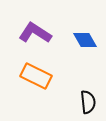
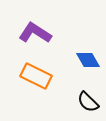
blue diamond: moved 3 px right, 20 px down
black semicircle: rotated 140 degrees clockwise
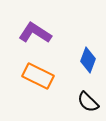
blue diamond: rotated 50 degrees clockwise
orange rectangle: moved 2 px right
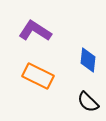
purple L-shape: moved 2 px up
blue diamond: rotated 15 degrees counterclockwise
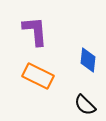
purple L-shape: rotated 52 degrees clockwise
black semicircle: moved 3 px left, 3 px down
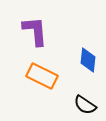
orange rectangle: moved 4 px right
black semicircle: rotated 10 degrees counterclockwise
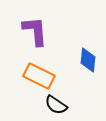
orange rectangle: moved 3 px left
black semicircle: moved 29 px left
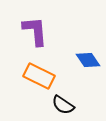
blue diamond: rotated 40 degrees counterclockwise
black semicircle: moved 7 px right
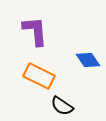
black semicircle: moved 1 px left, 1 px down
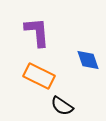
purple L-shape: moved 2 px right, 1 px down
blue diamond: rotated 15 degrees clockwise
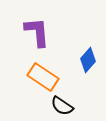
blue diamond: rotated 60 degrees clockwise
orange rectangle: moved 4 px right, 1 px down; rotated 8 degrees clockwise
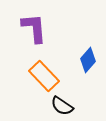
purple L-shape: moved 3 px left, 4 px up
orange rectangle: moved 1 px right, 1 px up; rotated 12 degrees clockwise
